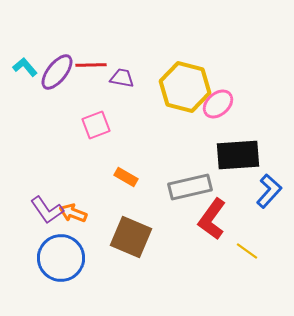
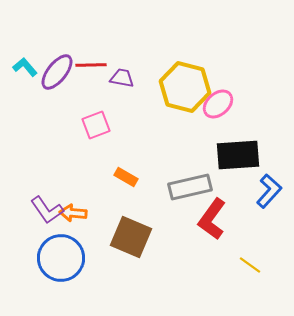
orange arrow: rotated 16 degrees counterclockwise
yellow line: moved 3 px right, 14 px down
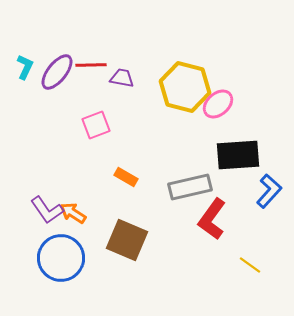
cyan L-shape: rotated 65 degrees clockwise
orange arrow: rotated 28 degrees clockwise
brown square: moved 4 px left, 3 px down
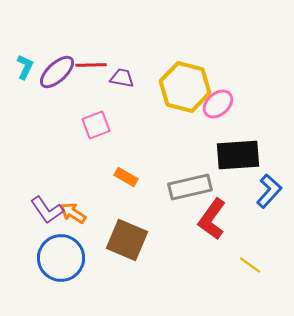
purple ellipse: rotated 9 degrees clockwise
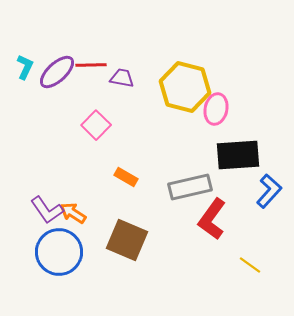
pink ellipse: moved 2 px left, 5 px down; rotated 36 degrees counterclockwise
pink square: rotated 24 degrees counterclockwise
blue circle: moved 2 px left, 6 px up
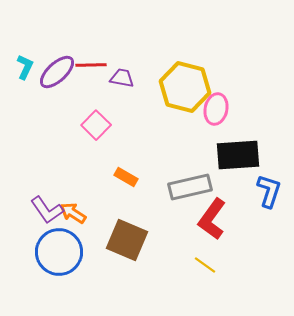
blue L-shape: rotated 24 degrees counterclockwise
yellow line: moved 45 px left
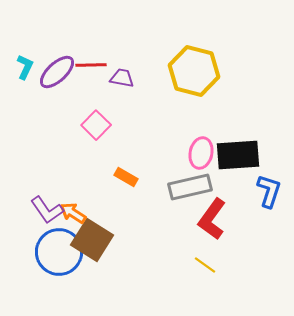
yellow hexagon: moved 9 px right, 16 px up
pink ellipse: moved 15 px left, 44 px down
brown square: moved 35 px left; rotated 9 degrees clockwise
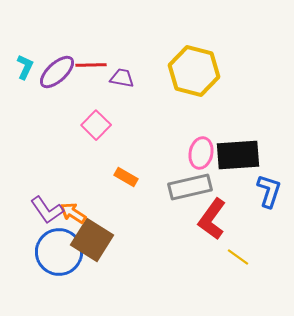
yellow line: moved 33 px right, 8 px up
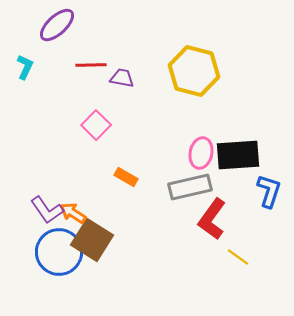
purple ellipse: moved 47 px up
